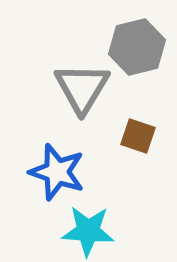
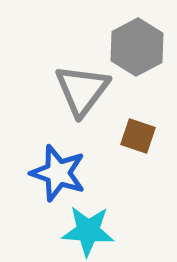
gray hexagon: rotated 14 degrees counterclockwise
gray triangle: moved 2 px down; rotated 6 degrees clockwise
blue star: moved 1 px right, 1 px down
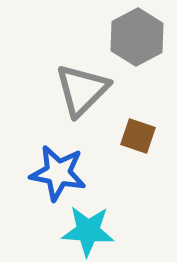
gray hexagon: moved 10 px up
gray triangle: rotated 8 degrees clockwise
blue star: rotated 8 degrees counterclockwise
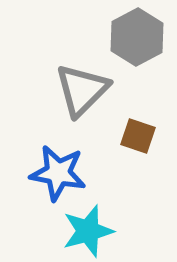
cyan star: rotated 20 degrees counterclockwise
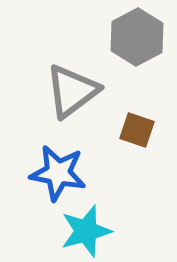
gray triangle: moved 10 px left, 1 px down; rotated 8 degrees clockwise
brown square: moved 1 px left, 6 px up
cyan star: moved 2 px left
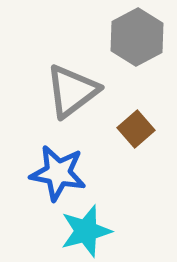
brown square: moved 1 px left, 1 px up; rotated 30 degrees clockwise
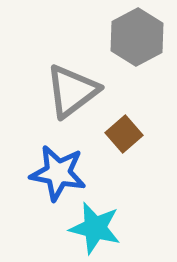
brown square: moved 12 px left, 5 px down
cyan star: moved 9 px right, 3 px up; rotated 30 degrees clockwise
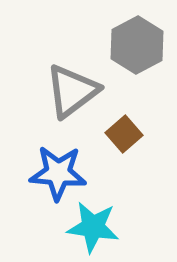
gray hexagon: moved 8 px down
blue star: rotated 6 degrees counterclockwise
cyan star: moved 2 px left, 1 px up; rotated 6 degrees counterclockwise
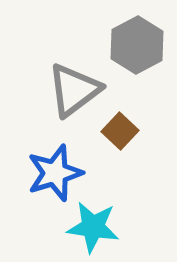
gray triangle: moved 2 px right, 1 px up
brown square: moved 4 px left, 3 px up; rotated 6 degrees counterclockwise
blue star: moved 3 px left; rotated 22 degrees counterclockwise
